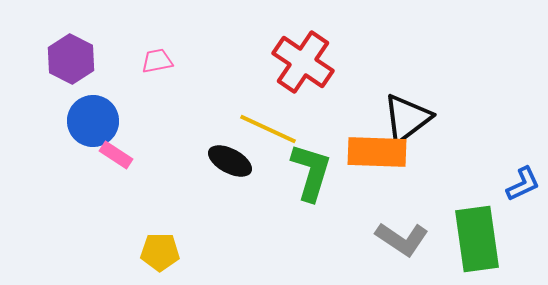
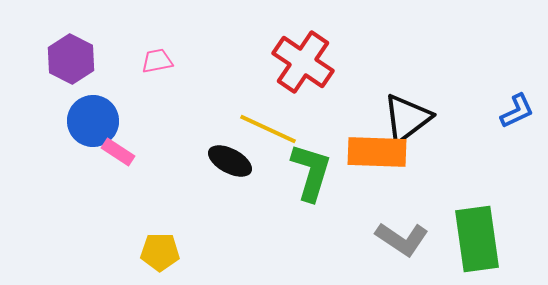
pink rectangle: moved 2 px right, 3 px up
blue L-shape: moved 6 px left, 73 px up
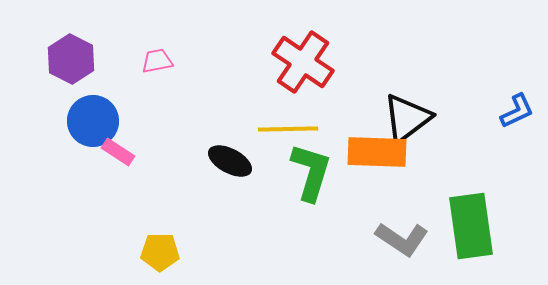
yellow line: moved 20 px right; rotated 26 degrees counterclockwise
green rectangle: moved 6 px left, 13 px up
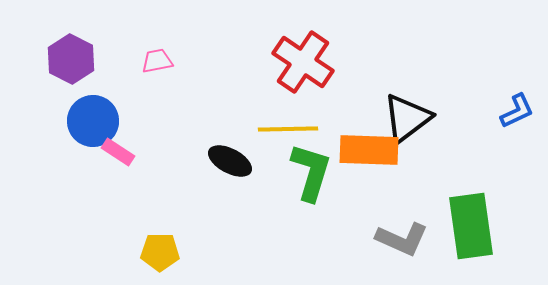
orange rectangle: moved 8 px left, 2 px up
gray L-shape: rotated 10 degrees counterclockwise
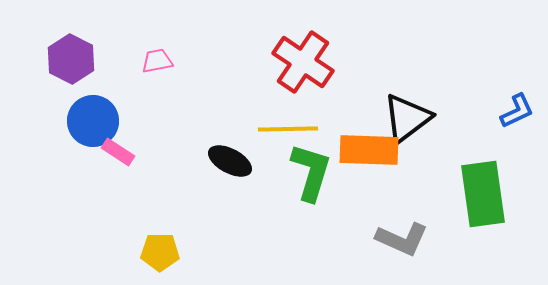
green rectangle: moved 12 px right, 32 px up
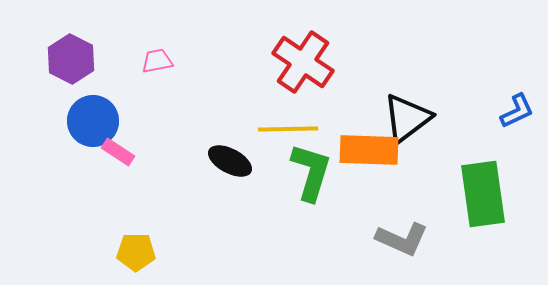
yellow pentagon: moved 24 px left
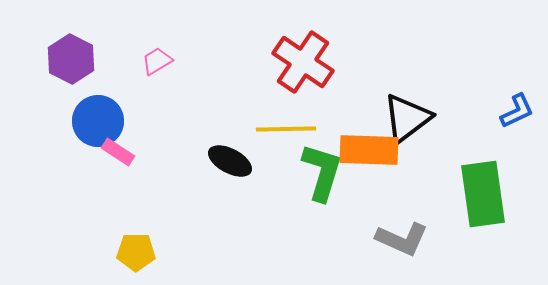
pink trapezoid: rotated 20 degrees counterclockwise
blue circle: moved 5 px right
yellow line: moved 2 px left
green L-shape: moved 11 px right
